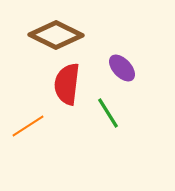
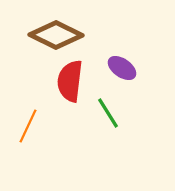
purple ellipse: rotated 12 degrees counterclockwise
red semicircle: moved 3 px right, 3 px up
orange line: rotated 32 degrees counterclockwise
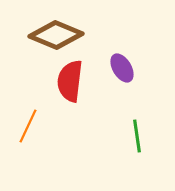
brown diamond: rotated 4 degrees counterclockwise
purple ellipse: rotated 24 degrees clockwise
green line: moved 29 px right, 23 px down; rotated 24 degrees clockwise
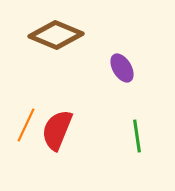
red semicircle: moved 13 px left, 49 px down; rotated 15 degrees clockwise
orange line: moved 2 px left, 1 px up
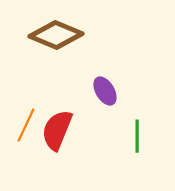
purple ellipse: moved 17 px left, 23 px down
green line: rotated 8 degrees clockwise
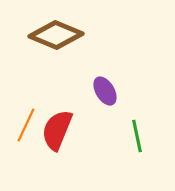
green line: rotated 12 degrees counterclockwise
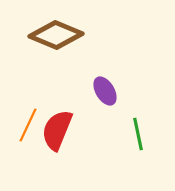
orange line: moved 2 px right
green line: moved 1 px right, 2 px up
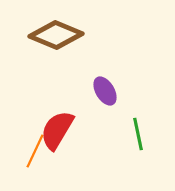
orange line: moved 7 px right, 26 px down
red semicircle: rotated 9 degrees clockwise
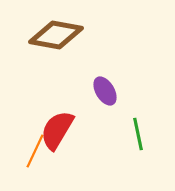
brown diamond: rotated 12 degrees counterclockwise
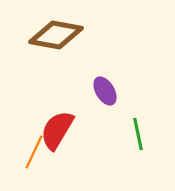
orange line: moved 1 px left, 1 px down
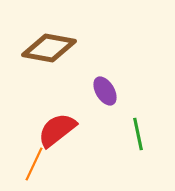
brown diamond: moved 7 px left, 13 px down
red semicircle: rotated 21 degrees clockwise
orange line: moved 12 px down
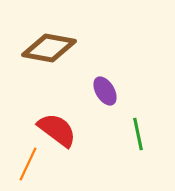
red semicircle: rotated 75 degrees clockwise
orange line: moved 6 px left
